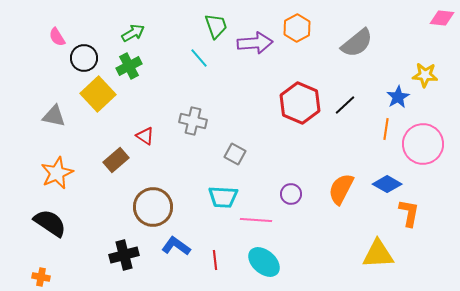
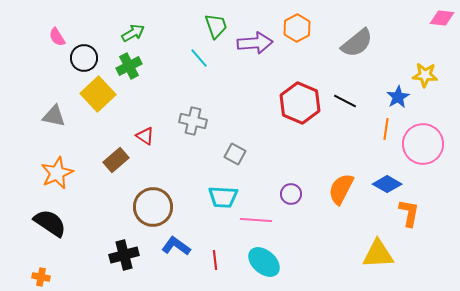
black line: moved 4 px up; rotated 70 degrees clockwise
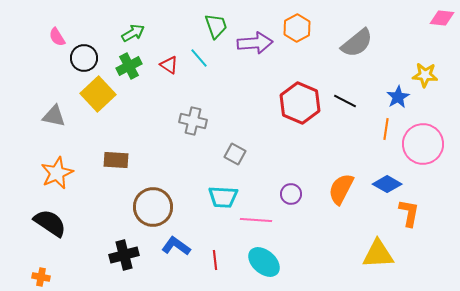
red triangle: moved 24 px right, 71 px up
brown rectangle: rotated 45 degrees clockwise
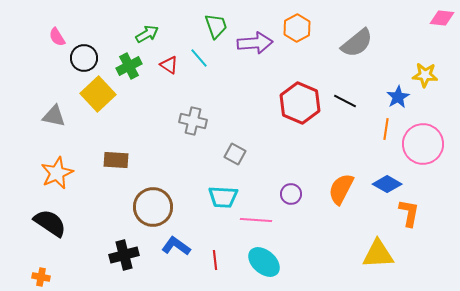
green arrow: moved 14 px right, 1 px down
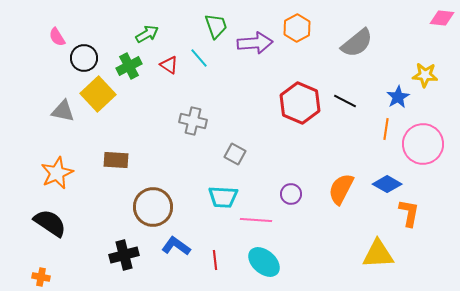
gray triangle: moved 9 px right, 5 px up
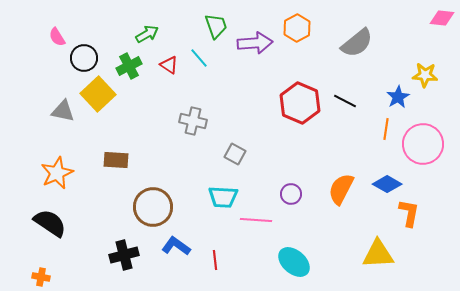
cyan ellipse: moved 30 px right
